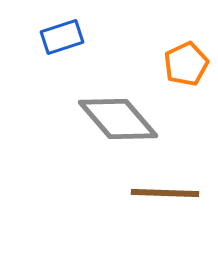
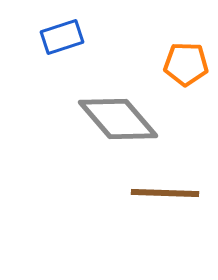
orange pentagon: rotated 27 degrees clockwise
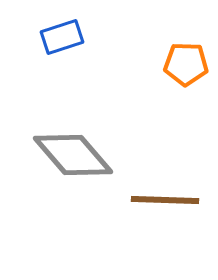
gray diamond: moved 45 px left, 36 px down
brown line: moved 7 px down
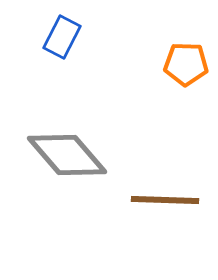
blue rectangle: rotated 45 degrees counterclockwise
gray diamond: moved 6 px left
